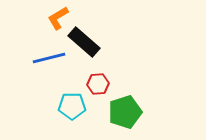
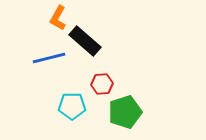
orange L-shape: rotated 30 degrees counterclockwise
black rectangle: moved 1 px right, 1 px up
red hexagon: moved 4 px right
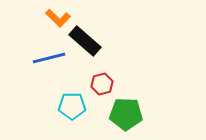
orange L-shape: rotated 75 degrees counterclockwise
red hexagon: rotated 10 degrees counterclockwise
green pentagon: moved 1 px right, 2 px down; rotated 20 degrees clockwise
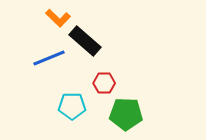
blue line: rotated 8 degrees counterclockwise
red hexagon: moved 2 px right, 1 px up; rotated 15 degrees clockwise
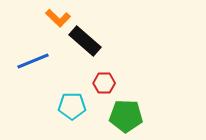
blue line: moved 16 px left, 3 px down
green pentagon: moved 2 px down
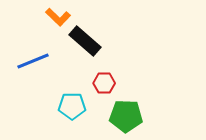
orange L-shape: moved 1 px up
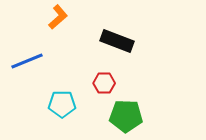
orange L-shape: rotated 85 degrees counterclockwise
black rectangle: moved 32 px right; rotated 20 degrees counterclockwise
blue line: moved 6 px left
cyan pentagon: moved 10 px left, 2 px up
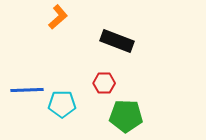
blue line: moved 29 px down; rotated 20 degrees clockwise
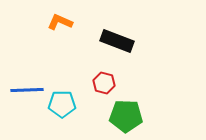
orange L-shape: moved 2 px right, 5 px down; rotated 115 degrees counterclockwise
red hexagon: rotated 15 degrees clockwise
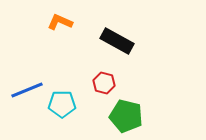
black rectangle: rotated 8 degrees clockwise
blue line: rotated 20 degrees counterclockwise
green pentagon: rotated 12 degrees clockwise
